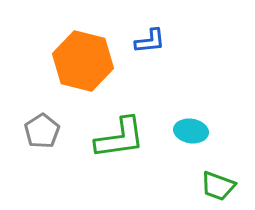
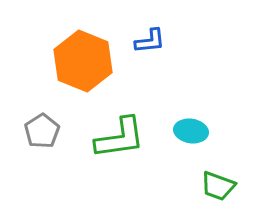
orange hexagon: rotated 8 degrees clockwise
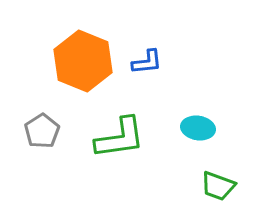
blue L-shape: moved 3 px left, 21 px down
cyan ellipse: moved 7 px right, 3 px up
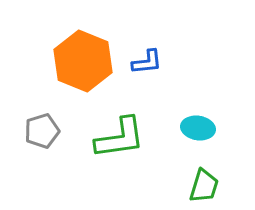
gray pentagon: rotated 16 degrees clockwise
green trapezoid: moved 14 px left; rotated 93 degrees counterclockwise
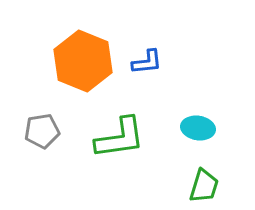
gray pentagon: rotated 8 degrees clockwise
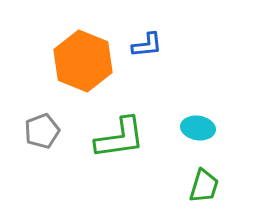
blue L-shape: moved 17 px up
gray pentagon: rotated 12 degrees counterclockwise
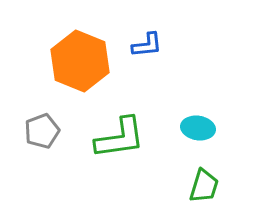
orange hexagon: moved 3 px left
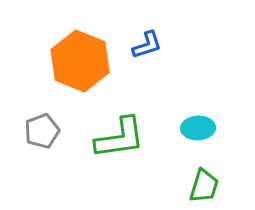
blue L-shape: rotated 12 degrees counterclockwise
cyan ellipse: rotated 12 degrees counterclockwise
